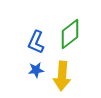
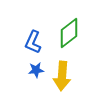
green diamond: moved 1 px left, 1 px up
blue L-shape: moved 3 px left
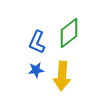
blue L-shape: moved 4 px right
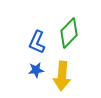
green diamond: rotated 8 degrees counterclockwise
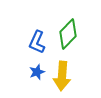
green diamond: moved 1 px left, 1 px down
blue star: moved 1 px right, 2 px down; rotated 14 degrees counterclockwise
